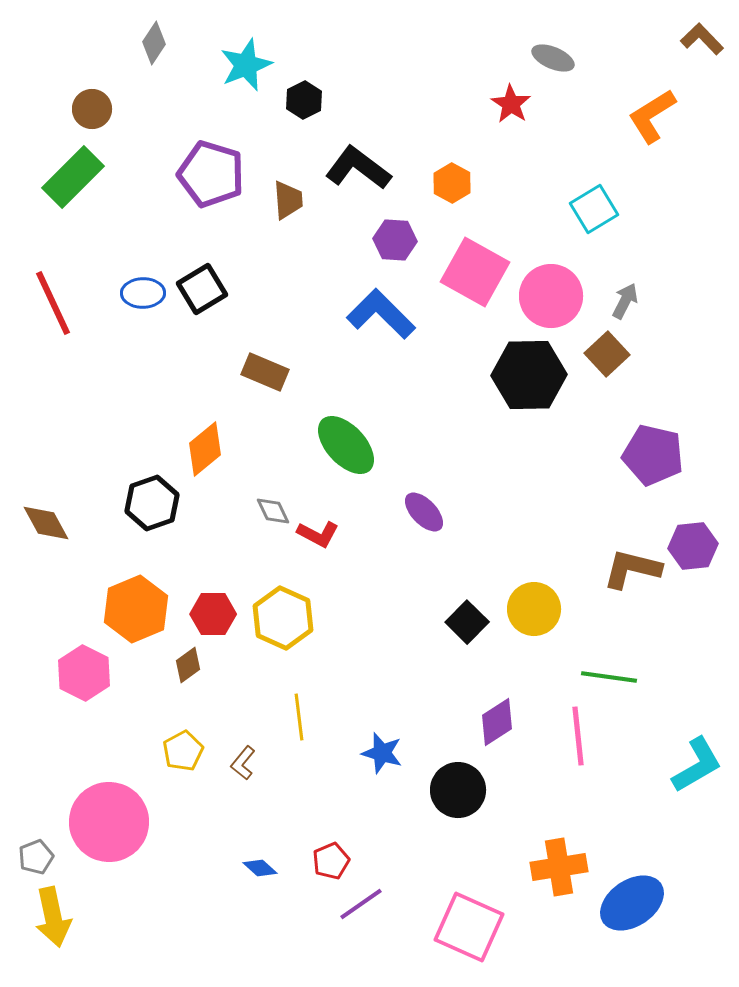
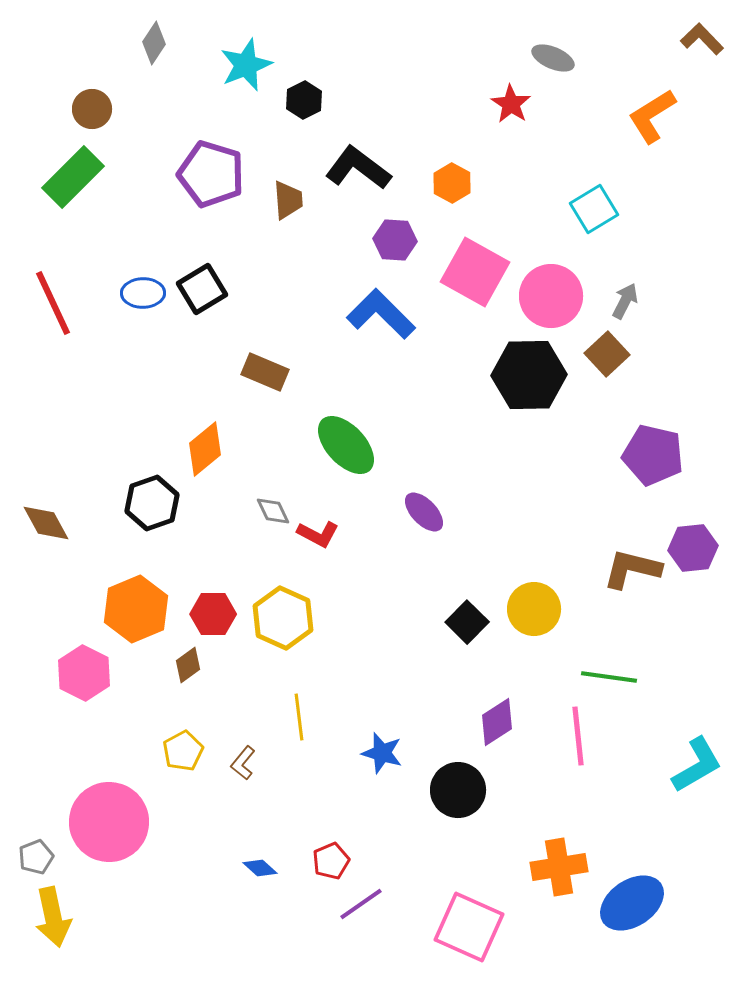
purple hexagon at (693, 546): moved 2 px down
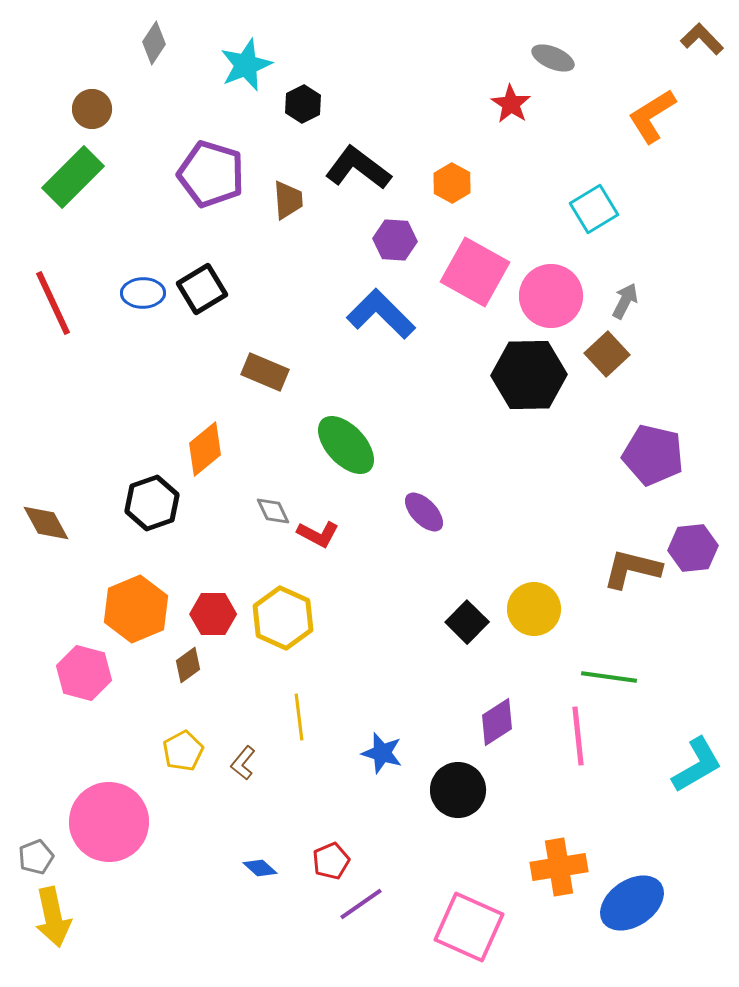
black hexagon at (304, 100): moved 1 px left, 4 px down
pink hexagon at (84, 673): rotated 12 degrees counterclockwise
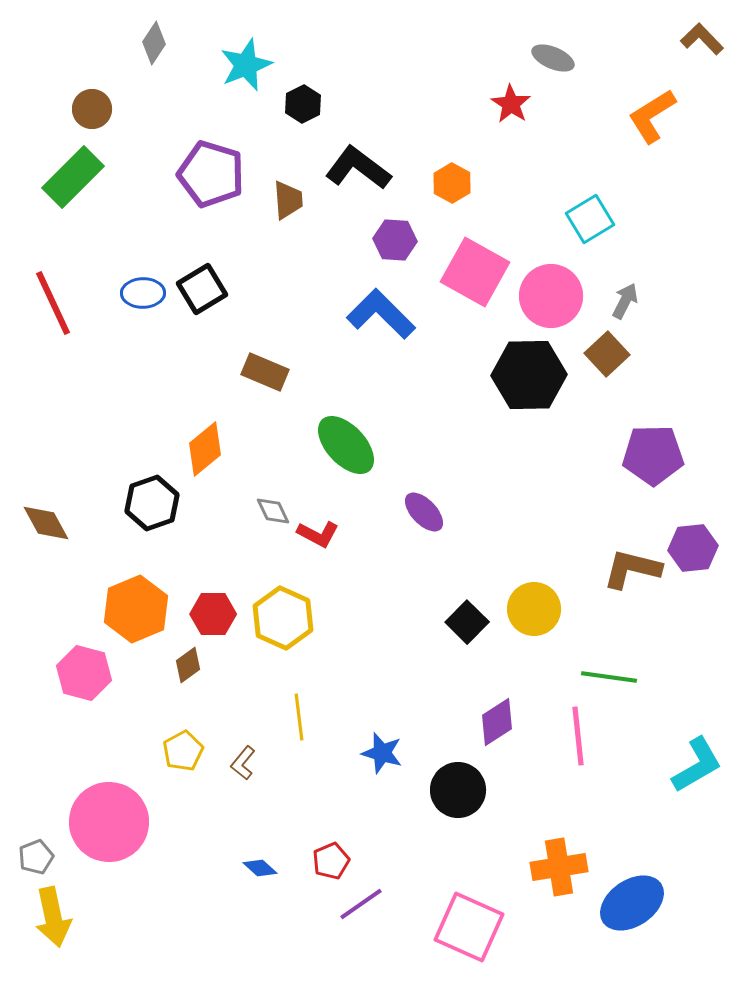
cyan square at (594, 209): moved 4 px left, 10 px down
purple pentagon at (653, 455): rotated 14 degrees counterclockwise
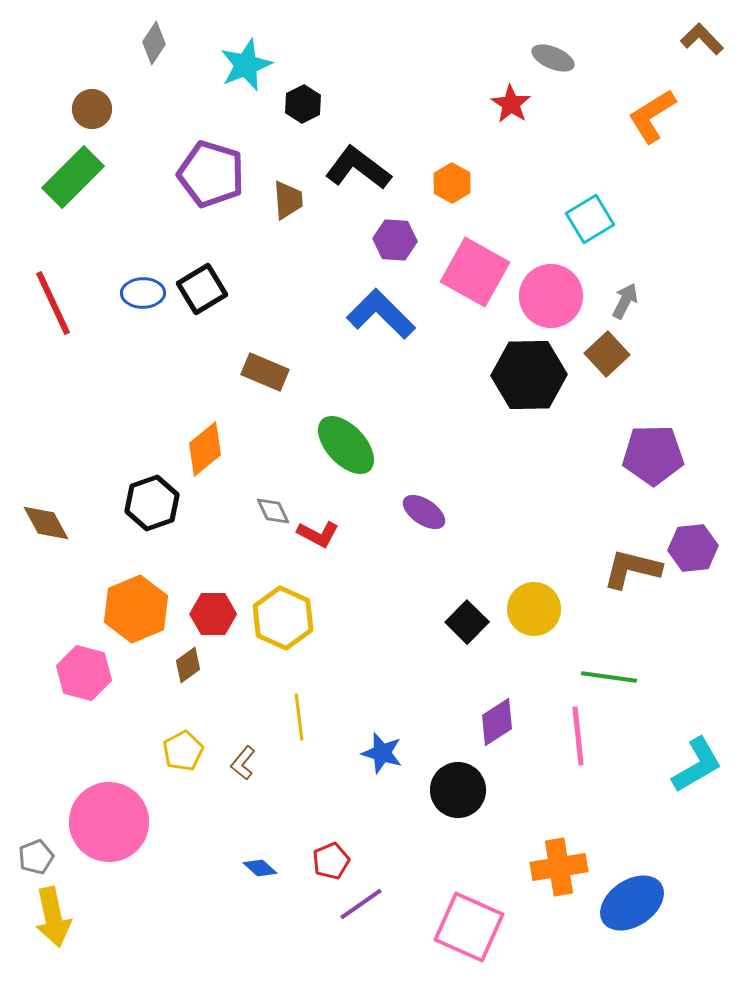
purple ellipse at (424, 512): rotated 12 degrees counterclockwise
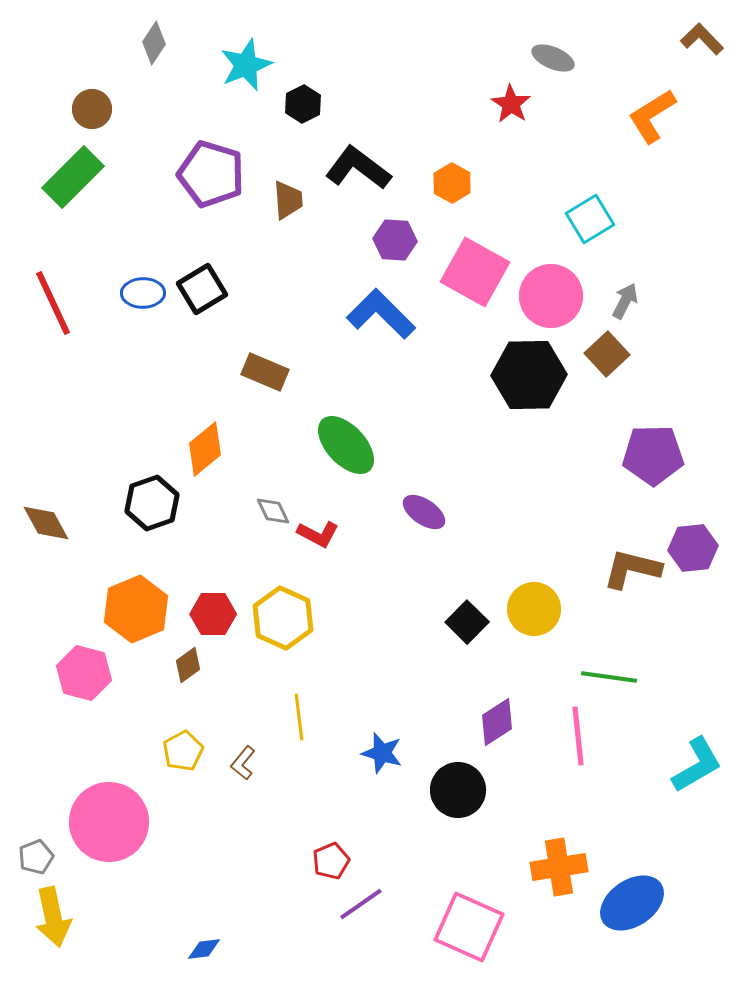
blue diamond at (260, 868): moved 56 px left, 81 px down; rotated 48 degrees counterclockwise
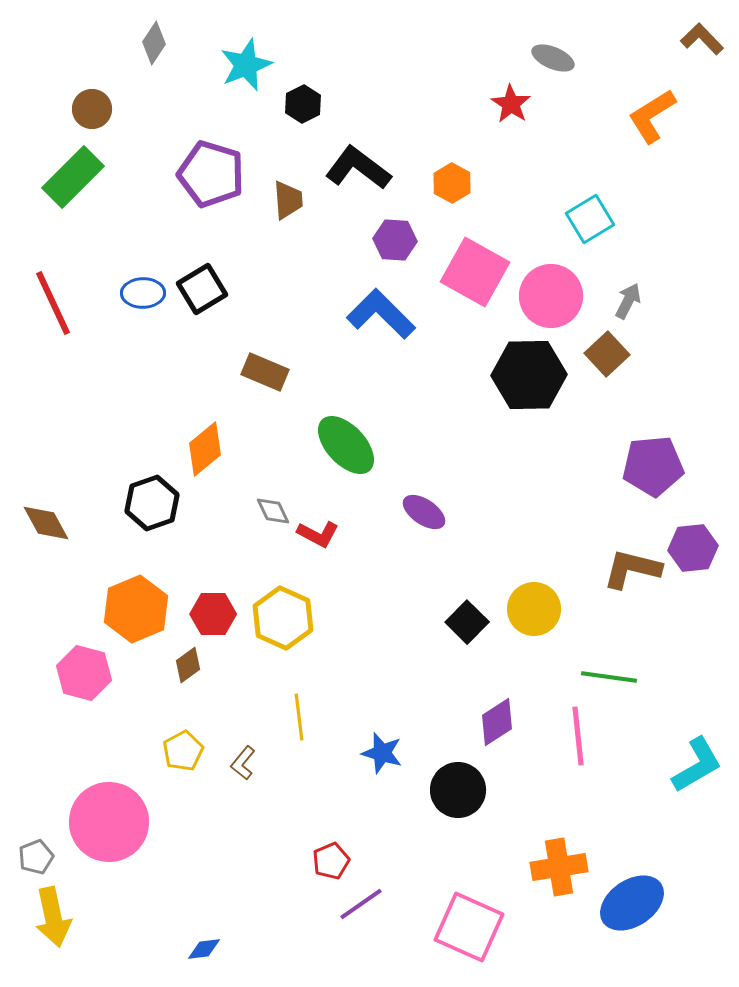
gray arrow at (625, 301): moved 3 px right
purple pentagon at (653, 455): moved 11 px down; rotated 4 degrees counterclockwise
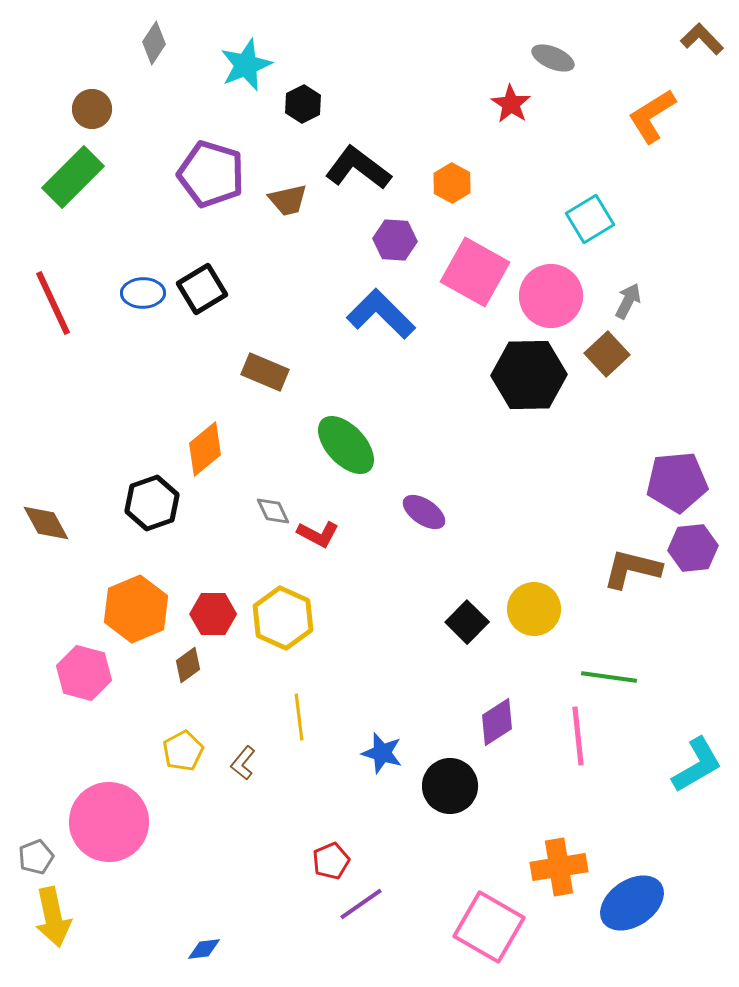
brown trapezoid at (288, 200): rotated 81 degrees clockwise
purple pentagon at (653, 466): moved 24 px right, 16 px down
black circle at (458, 790): moved 8 px left, 4 px up
pink square at (469, 927): moved 20 px right; rotated 6 degrees clockwise
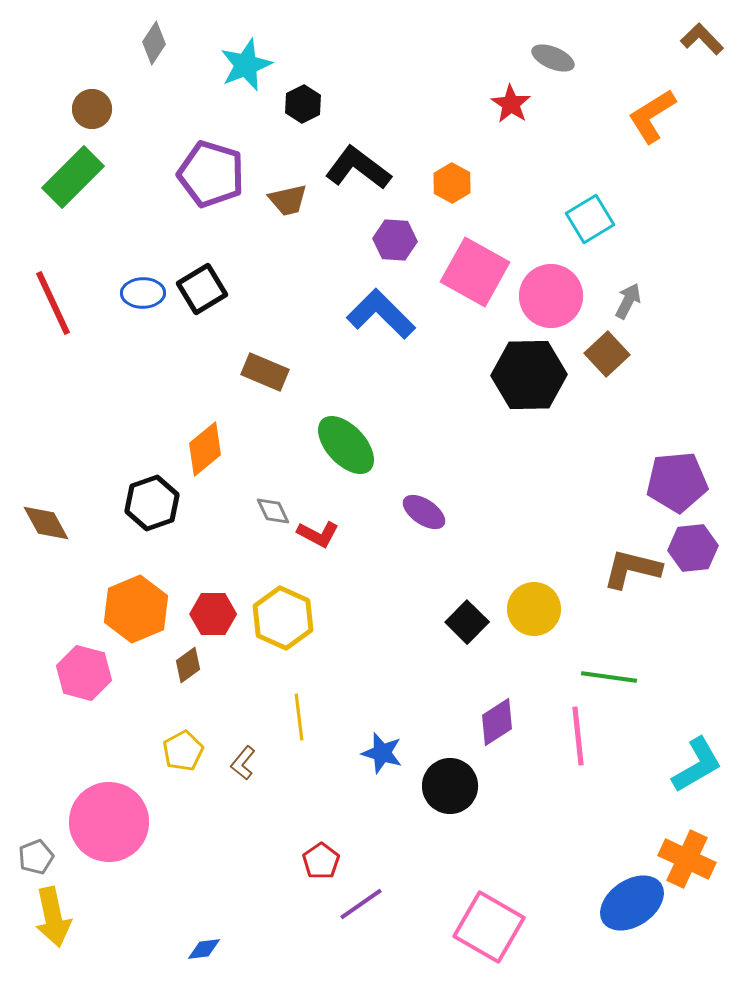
red pentagon at (331, 861): moved 10 px left; rotated 12 degrees counterclockwise
orange cross at (559, 867): moved 128 px right, 8 px up; rotated 34 degrees clockwise
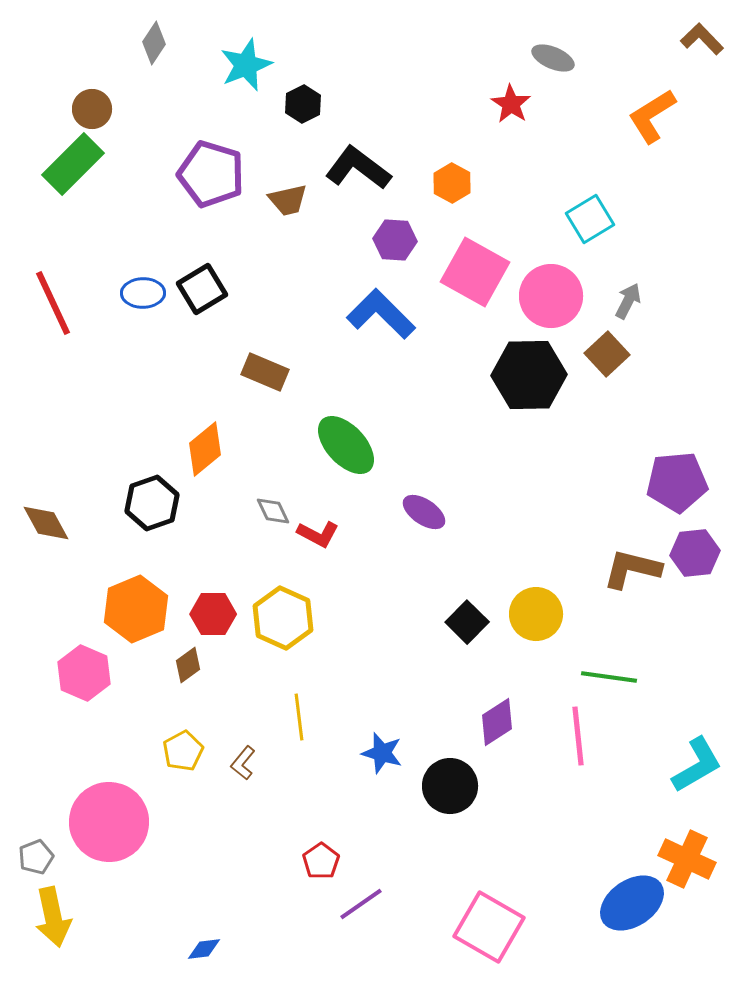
green rectangle at (73, 177): moved 13 px up
purple hexagon at (693, 548): moved 2 px right, 5 px down
yellow circle at (534, 609): moved 2 px right, 5 px down
pink hexagon at (84, 673): rotated 8 degrees clockwise
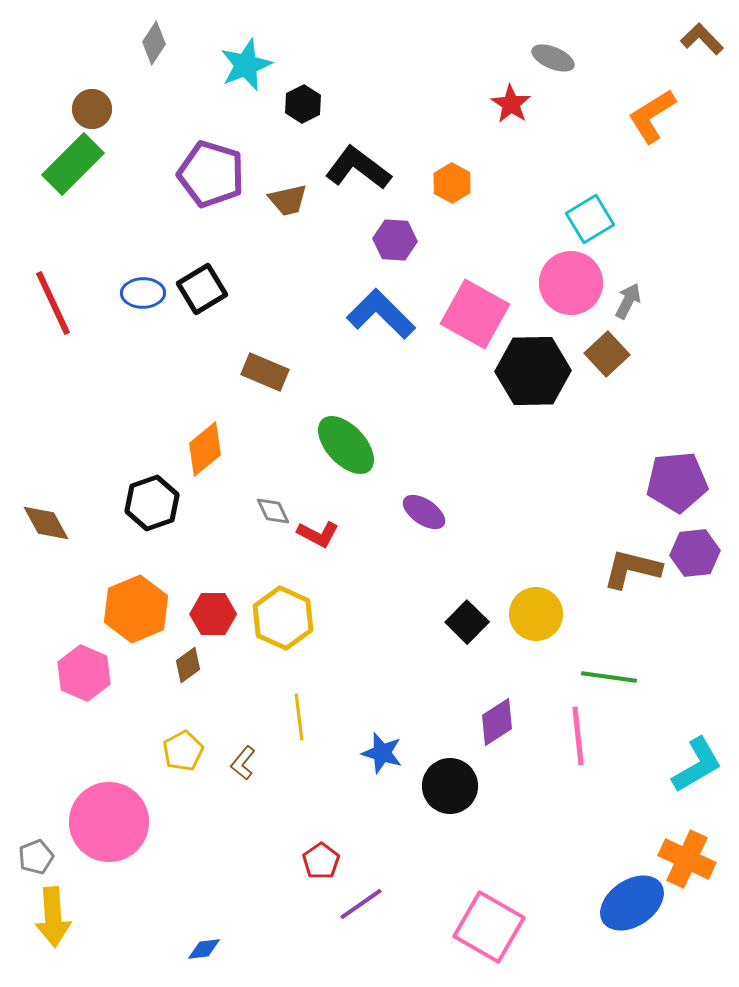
pink square at (475, 272): moved 42 px down
pink circle at (551, 296): moved 20 px right, 13 px up
black hexagon at (529, 375): moved 4 px right, 4 px up
yellow arrow at (53, 917): rotated 8 degrees clockwise
